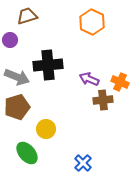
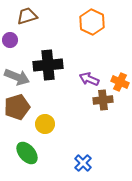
yellow circle: moved 1 px left, 5 px up
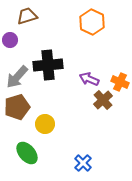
gray arrow: rotated 110 degrees clockwise
brown cross: rotated 36 degrees counterclockwise
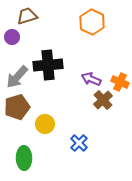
purple circle: moved 2 px right, 3 px up
purple arrow: moved 2 px right
green ellipse: moved 3 px left, 5 px down; rotated 40 degrees clockwise
blue cross: moved 4 px left, 20 px up
